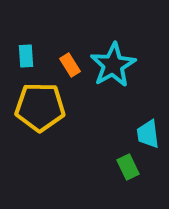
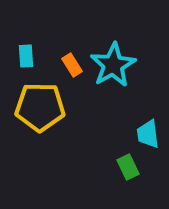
orange rectangle: moved 2 px right
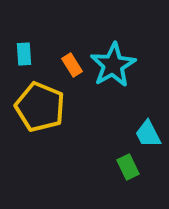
cyan rectangle: moved 2 px left, 2 px up
yellow pentagon: rotated 21 degrees clockwise
cyan trapezoid: rotated 20 degrees counterclockwise
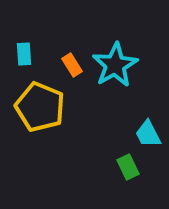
cyan star: moved 2 px right
